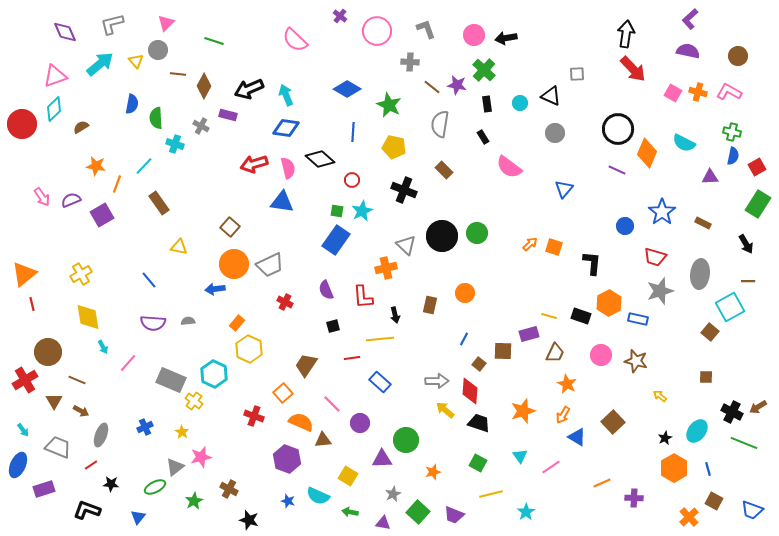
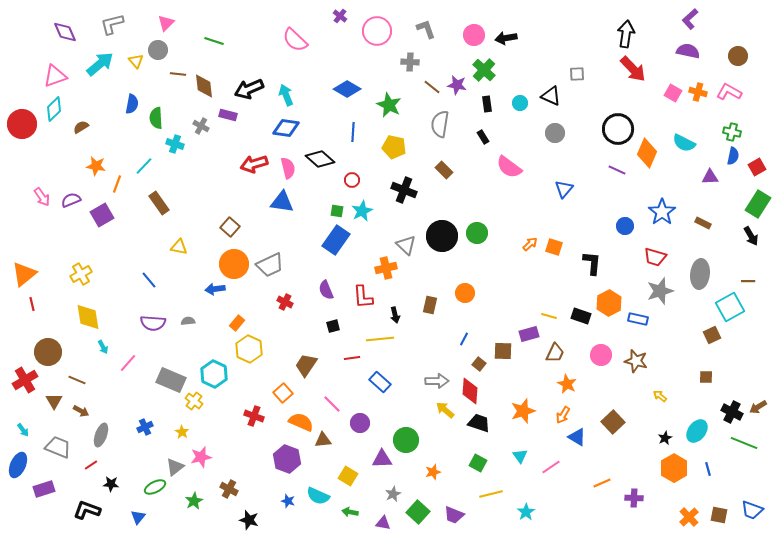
brown diamond at (204, 86): rotated 35 degrees counterclockwise
black arrow at (746, 244): moved 5 px right, 8 px up
brown square at (710, 332): moved 2 px right, 3 px down; rotated 24 degrees clockwise
brown square at (714, 501): moved 5 px right, 14 px down; rotated 18 degrees counterclockwise
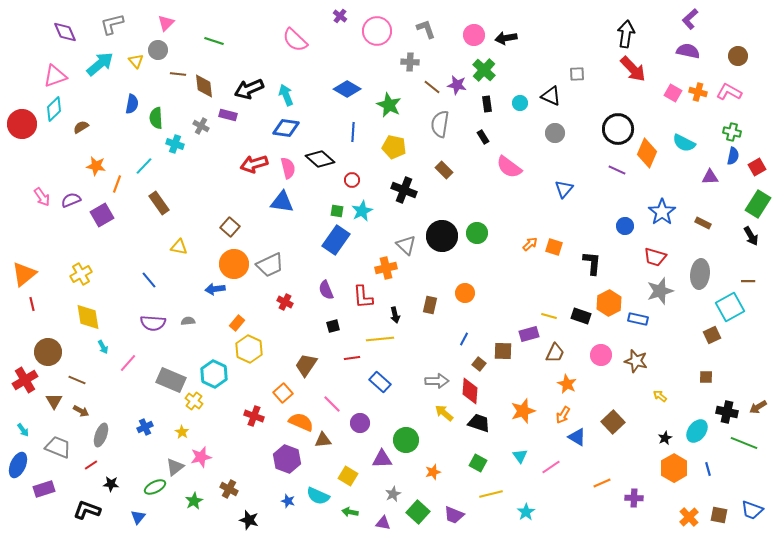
yellow arrow at (445, 410): moved 1 px left, 3 px down
black cross at (732, 412): moved 5 px left; rotated 15 degrees counterclockwise
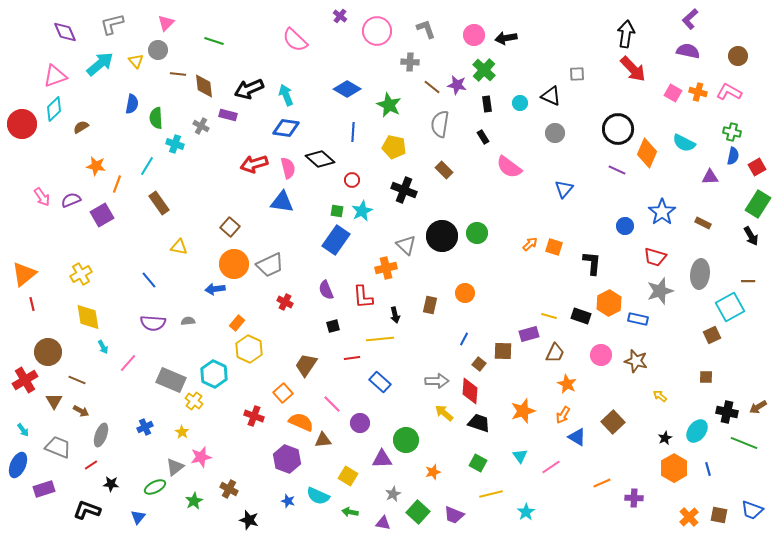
cyan line at (144, 166): moved 3 px right; rotated 12 degrees counterclockwise
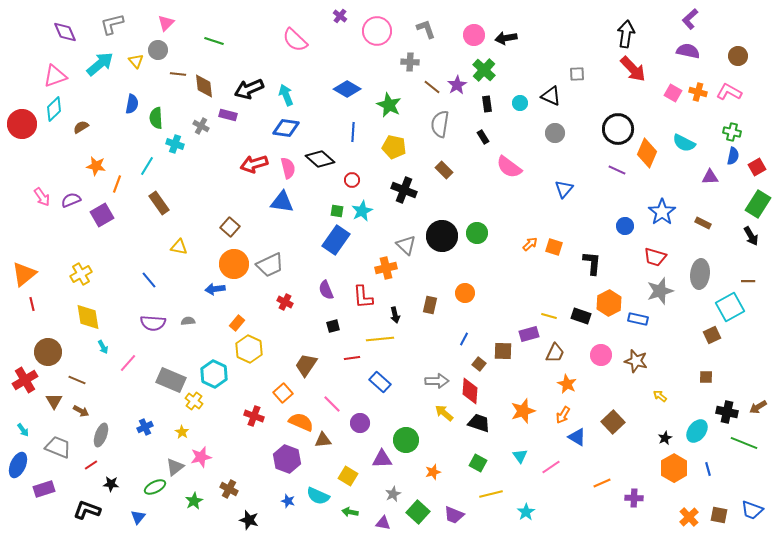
purple star at (457, 85): rotated 30 degrees clockwise
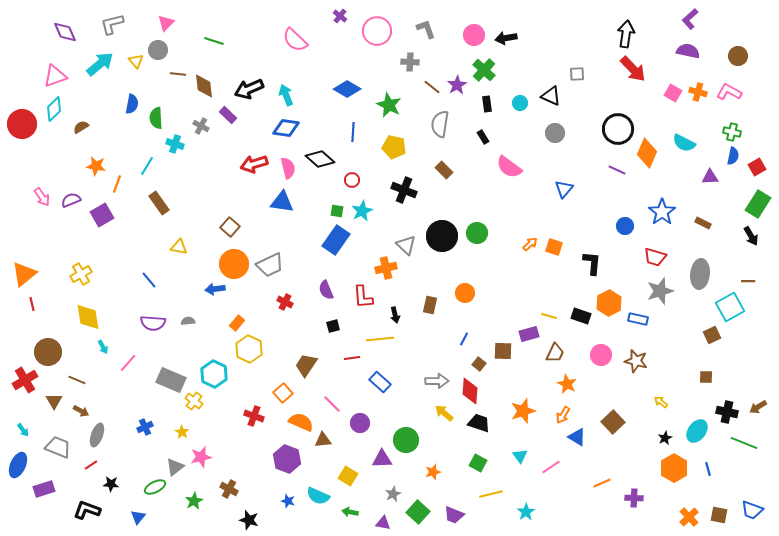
purple rectangle at (228, 115): rotated 30 degrees clockwise
yellow arrow at (660, 396): moved 1 px right, 6 px down
gray ellipse at (101, 435): moved 4 px left
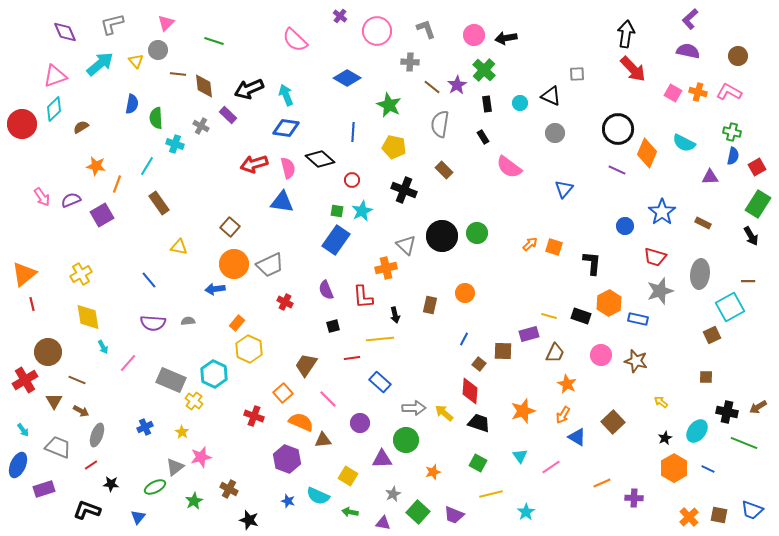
blue diamond at (347, 89): moved 11 px up
gray arrow at (437, 381): moved 23 px left, 27 px down
pink line at (332, 404): moved 4 px left, 5 px up
blue line at (708, 469): rotated 48 degrees counterclockwise
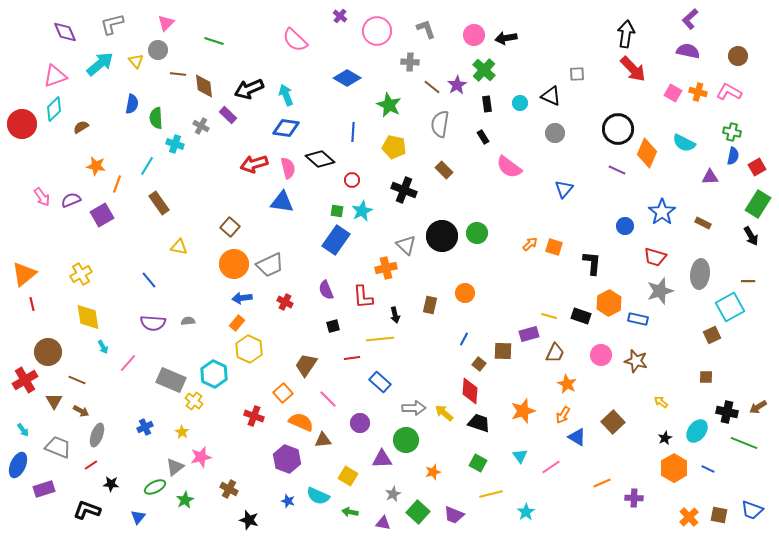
blue arrow at (215, 289): moved 27 px right, 9 px down
green star at (194, 501): moved 9 px left, 1 px up
